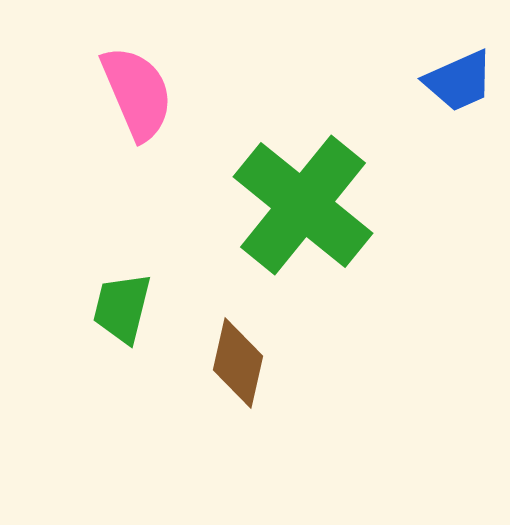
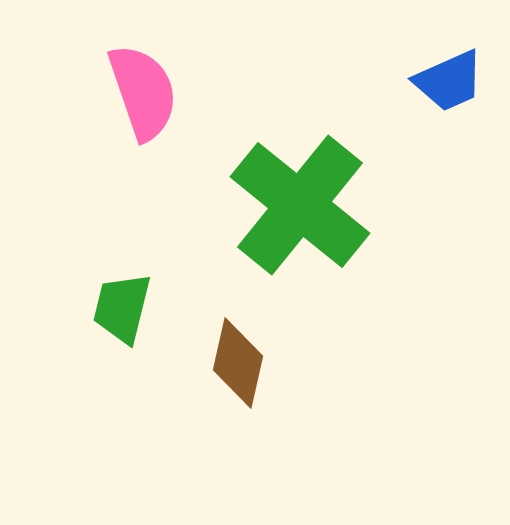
blue trapezoid: moved 10 px left
pink semicircle: moved 6 px right, 1 px up; rotated 4 degrees clockwise
green cross: moved 3 px left
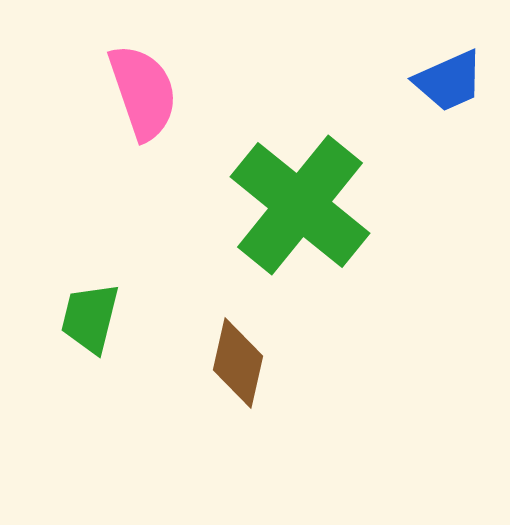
green trapezoid: moved 32 px left, 10 px down
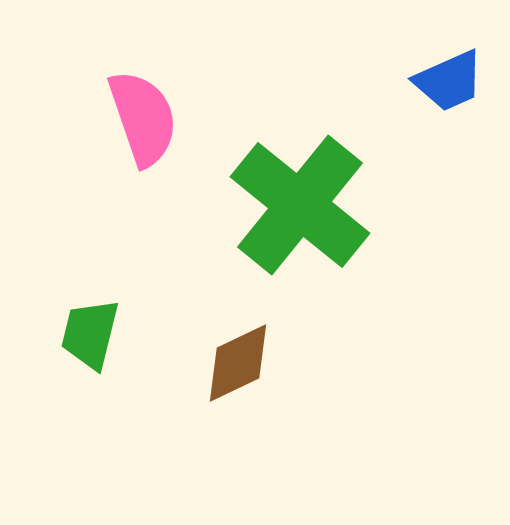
pink semicircle: moved 26 px down
green trapezoid: moved 16 px down
brown diamond: rotated 52 degrees clockwise
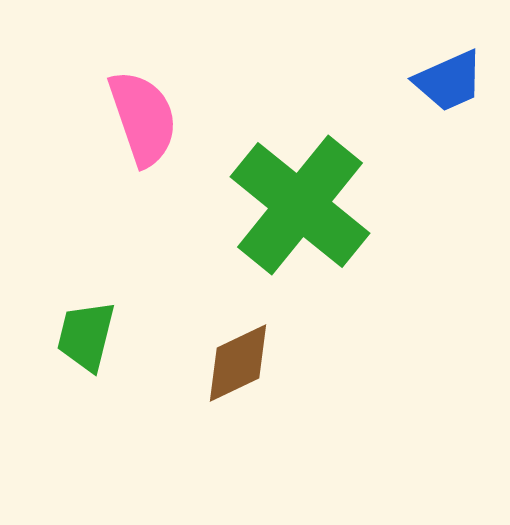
green trapezoid: moved 4 px left, 2 px down
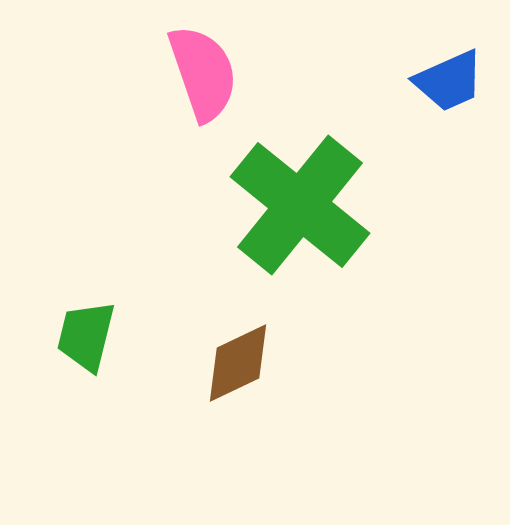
pink semicircle: moved 60 px right, 45 px up
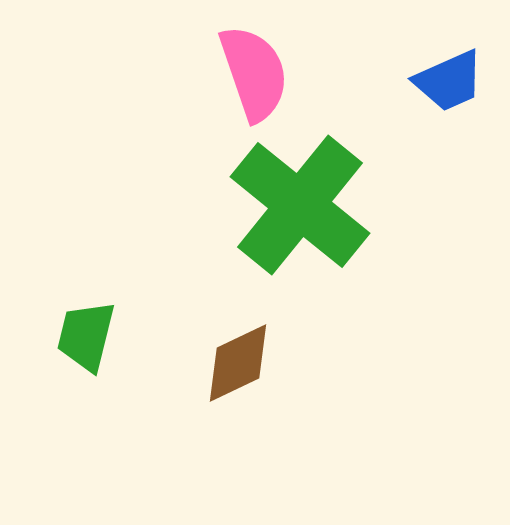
pink semicircle: moved 51 px right
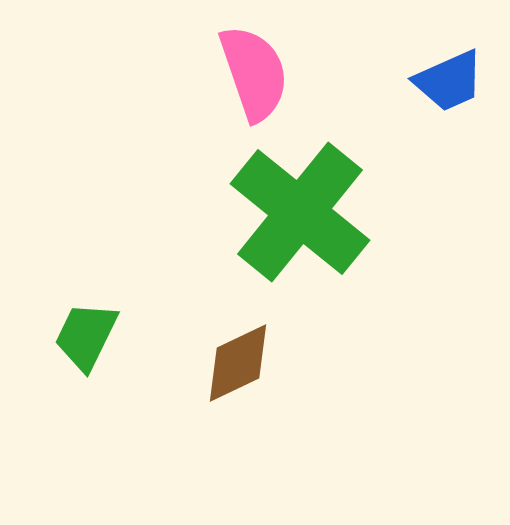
green cross: moved 7 px down
green trapezoid: rotated 12 degrees clockwise
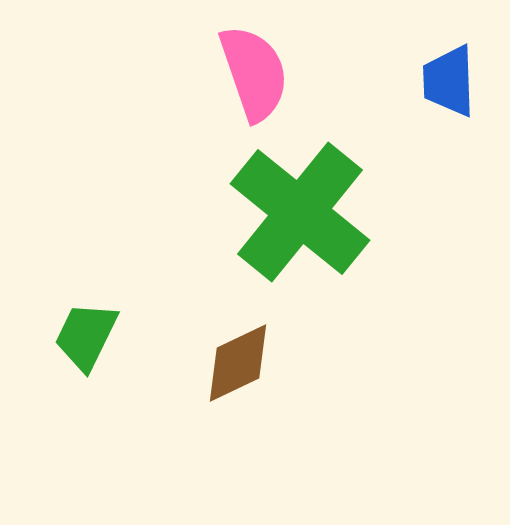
blue trapezoid: rotated 112 degrees clockwise
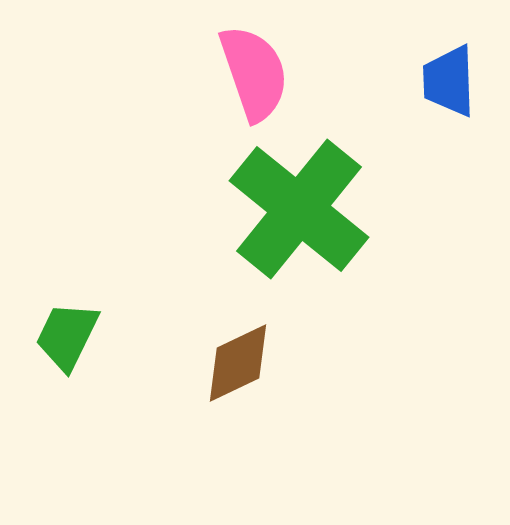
green cross: moved 1 px left, 3 px up
green trapezoid: moved 19 px left
